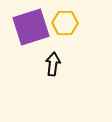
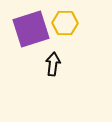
purple square: moved 2 px down
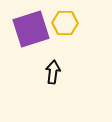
black arrow: moved 8 px down
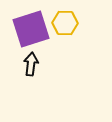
black arrow: moved 22 px left, 8 px up
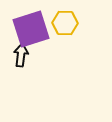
black arrow: moved 10 px left, 9 px up
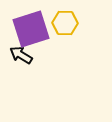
black arrow: rotated 65 degrees counterclockwise
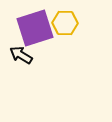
purple square: moved 4 px right, 1 px up
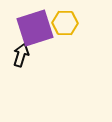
black arrow: rotated 75 degrees clockwise
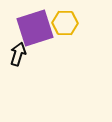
black arrow: moved 3 px left, 1 px up
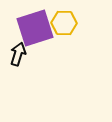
yellow hexagon: moved 1 px left
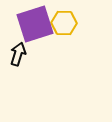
purple square: moved 4 px up
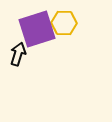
purple square: moved 2 px right, 5 px down
